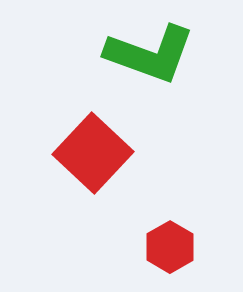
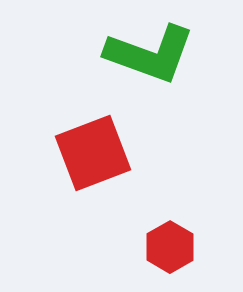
red square: rotated 26 degrees clockwise
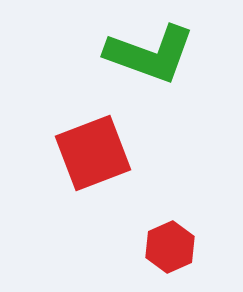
red hexagon: rotated 6 degrees clockwise
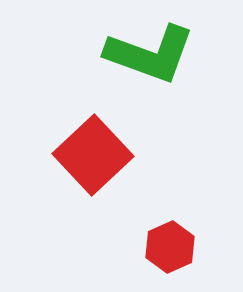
red square: moved 2 px down; rotated 22 degrees counterclockwise
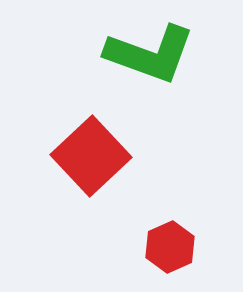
red square: moved 2 px left, 1 px down
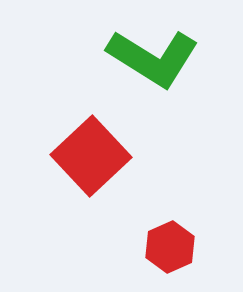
green L-shape: moved 3 px right, 4 px down; rotated 12 degrees clockwise
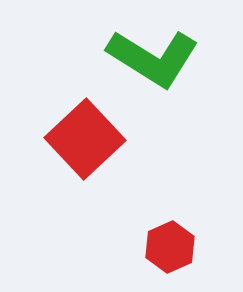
red square: moved 6 px left, 17 px up
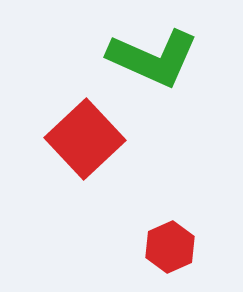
green L-shape: rotated 8 degrees counterclockwise
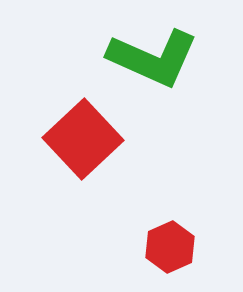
red square: moved 2 px left
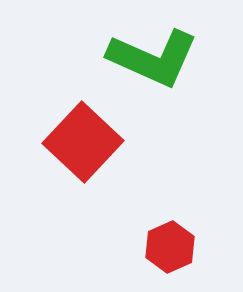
red square: moved 3 px down; rotated 4 degrees counterclockwise
